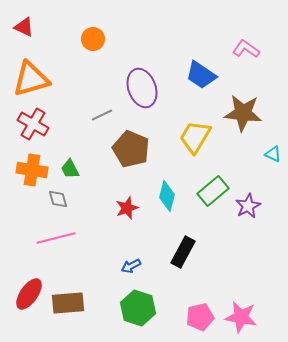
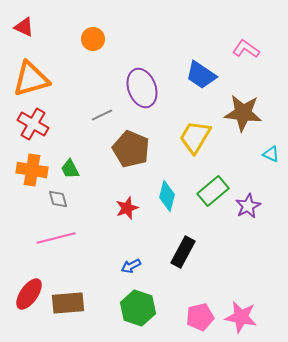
cyan triangle: moved 2 px left
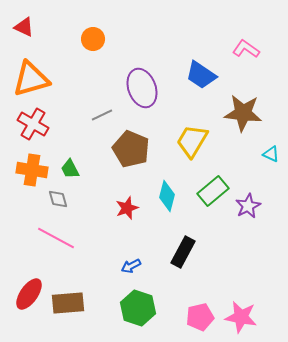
yellow trapezoid: moved 3 px left, 4 px down
pink line: rotated 42 degrees clockwise
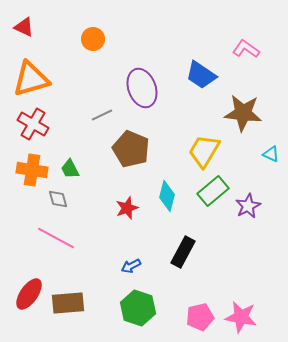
yellow trapezoid: moved 12 px right, 10 px down
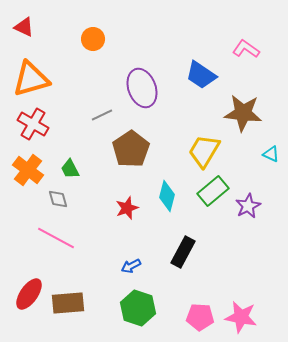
brown pentagon: rotated 15 degrees clockwise
orange cross: moved 4 px left; rotated 28 degrees clockwise
pink pentagon: rotated 16 degrees clockwise
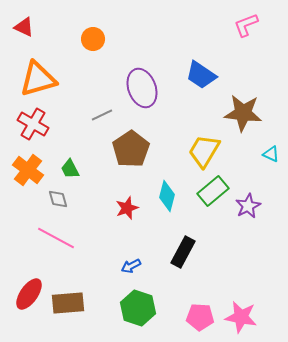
pink L-shape: moved 24 px up; rotated 56 degrees counterclockwise
orange triangle: moved 7 px right
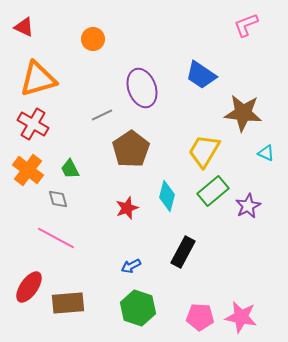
cyan triangle: moved 5 px left, 1 px up
red ellipse: moved 7 px up
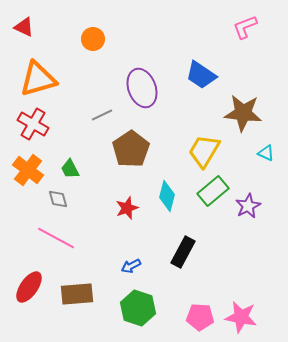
pink L-shape: moved 1 px left, 2 px down
brown rectangle: moved 9 px right, 9 px up
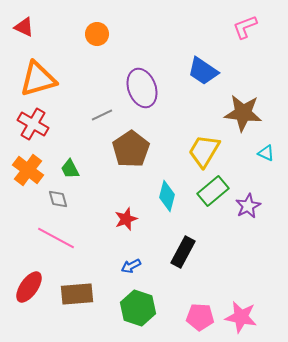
orange circle: moved 4 px right, 5 px up
blue trapezoid: moved 2 px right, 4 px up
red star: moved 1 px left, 11 px down
